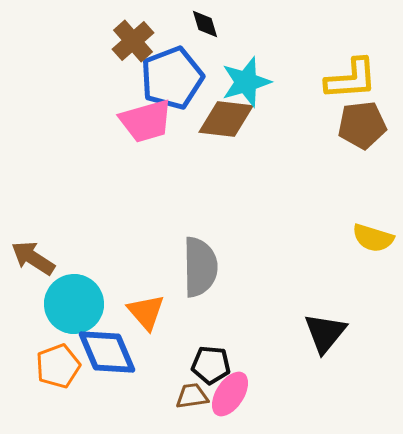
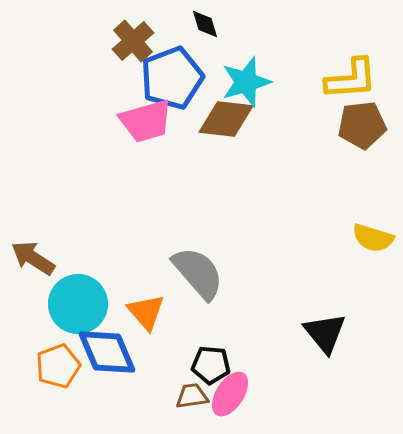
gray semicircle: moved 2 px left, 6 px down; rotated 40 degrees counterclockwise
cyan circle: moved 4 px right
black triangle: rotated 18 degrees counterclockwise
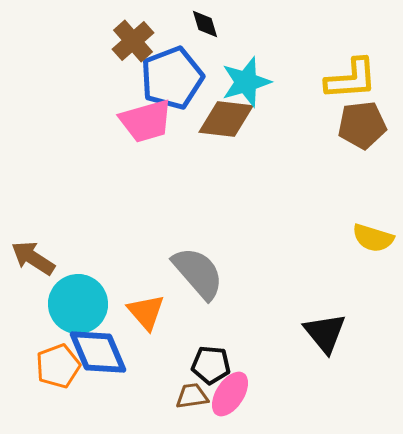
blue diamond: moved 9 px left
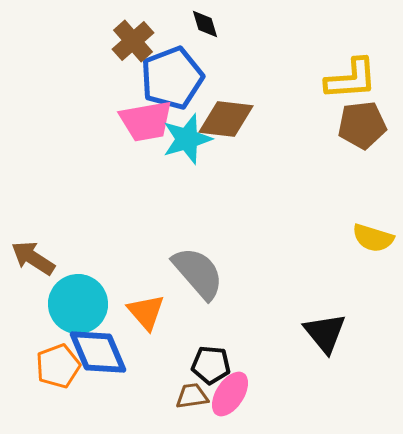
cyan star: moved 59 px left, 57 px down
pink trapezoid: rotated 6 degrees clockwise
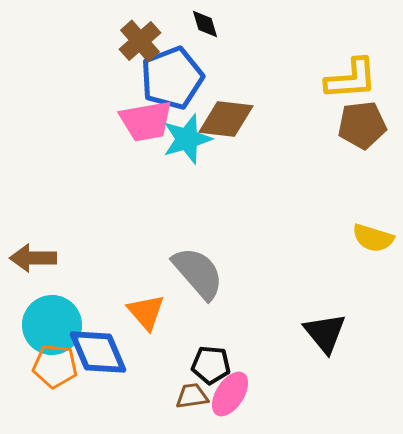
brown cross: moved 7 px right
brown arrow: rotated 33 degrees counterclockwise
cyan circle: moved 26 px left, 21 px down
orange pentagon: moved 3 px left; rotated 27 degrees clockwise
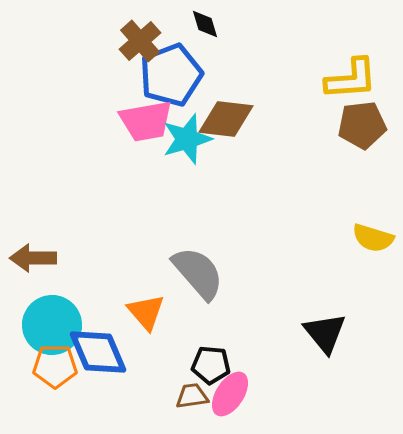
blue pentagon: moved 1 px left, 3 px up
orange pentagon: rotated 6 degrees counterclockwise
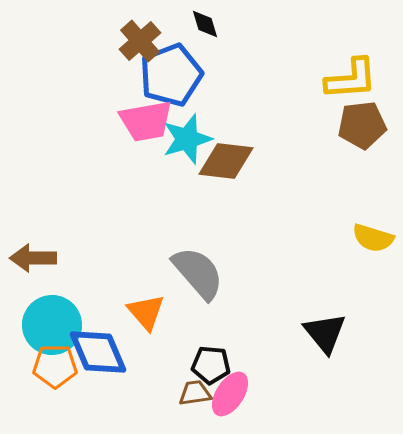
brown diamond: moved 42 px down
brown trapezoid: moved 3 px right, 3 px up
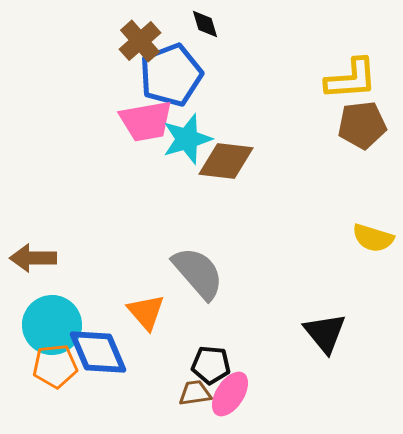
orange pentagon: rotated 6 degrees counterclockwise
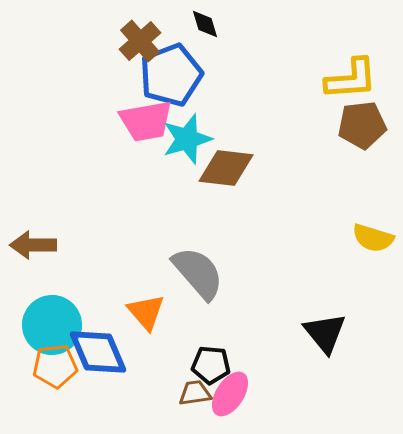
brown diamond: moved 7 px down
brown arrow: moved 13 px up
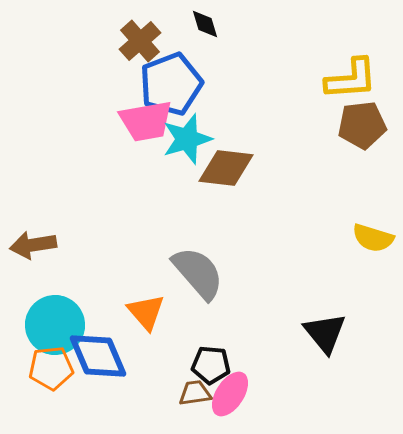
blue pentagon: moved 9 px down
brown arrow: rotated 9 degrees counterclockwise
cyan circle: moved 3 px right
blue diamond: moved 4 px down
orange pentagon: moved 4 px left, 2 px down
